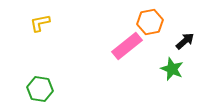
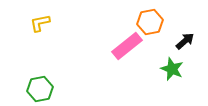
green hexagon: rotated 20 degrees counterclockwise
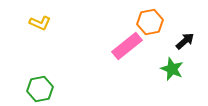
yellow L-shape: rotated 145 degrees counterclockwise
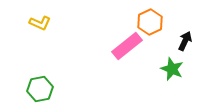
orange hexagon: rotated 15 degrees counterclockwise
black arrow: rotated 24 degrees counterclockwise
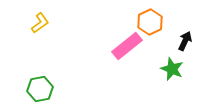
yellow L-shape: rotated 60 degrees counterclockwise
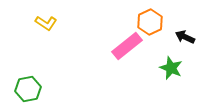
yellow L-shape: moved 6 px right; rotated 70 degrees clockwise
black arrow: moved 4 px up; rotated 90 degrees counterclockwise
green star: moved 1 px left, 1 px up
green hexagon: moved 12 px left
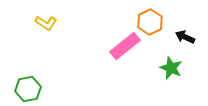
pink rectangle: moved 2 px left
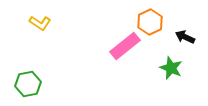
yellow L-shape: moved 6 px left
green hexagon: moved 5 px up
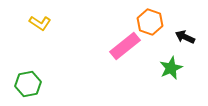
orange hexagon: rotated 15 degrees counterclockwise
green star: rotated 25 degrees clockwise
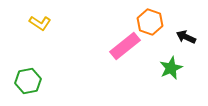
black arrow: moved 1 px right
green hexagon: moved 3 px up
